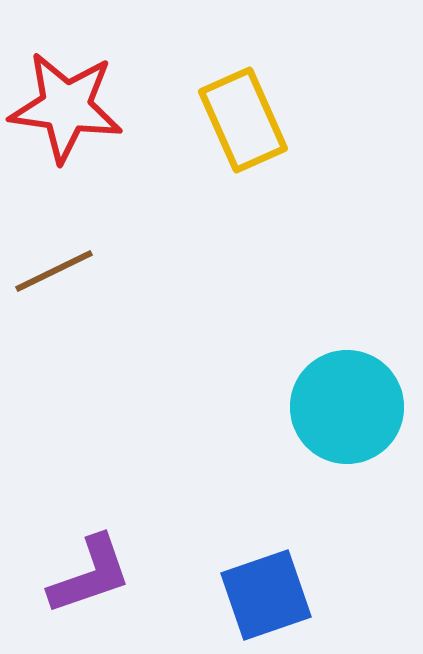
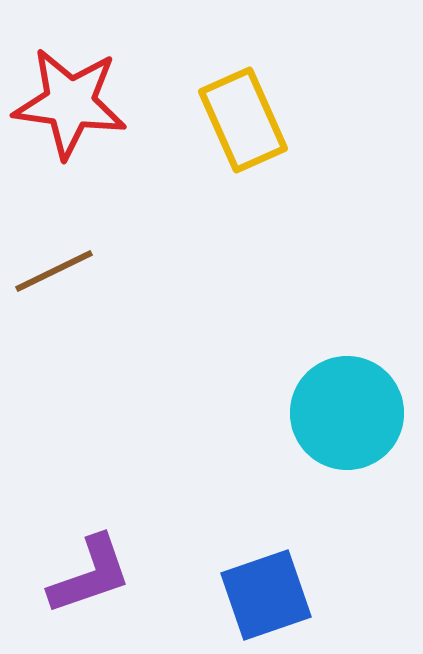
red star: moved 4 px right, 4 px up
cyan circle: moved 6 px down
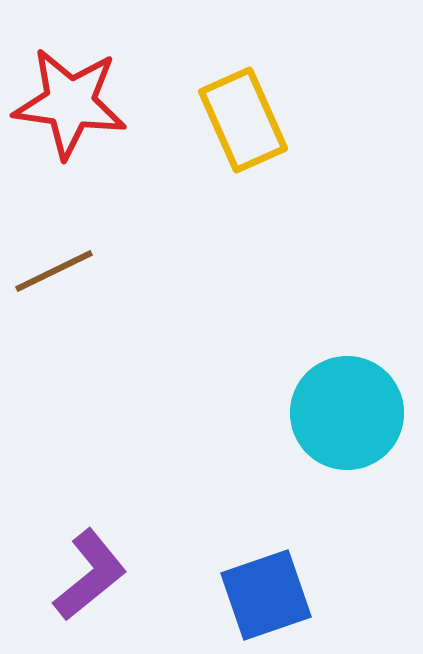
purple L-shape: rotated 20 degrees counterclockwise
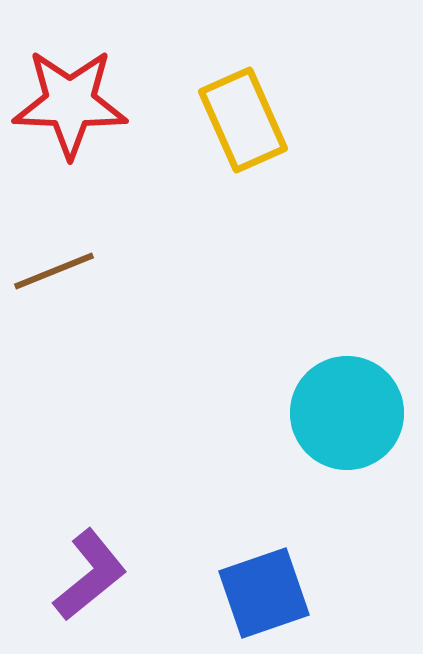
red star: rotated 6 degrees counterclockwise
brown line: rotated 4 degrees clockwise
blue square: moved 2 px left, 2 px up
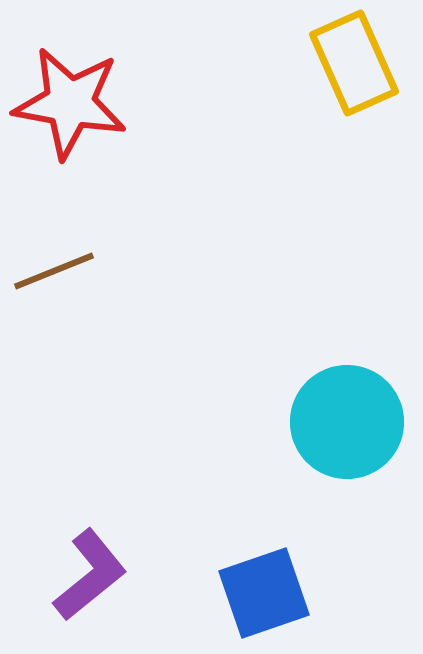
red star: rotated 8 degrees clockwise
yellow rectangle: moved 111 px right, 57 px up
cyan circle: moved 9 px down
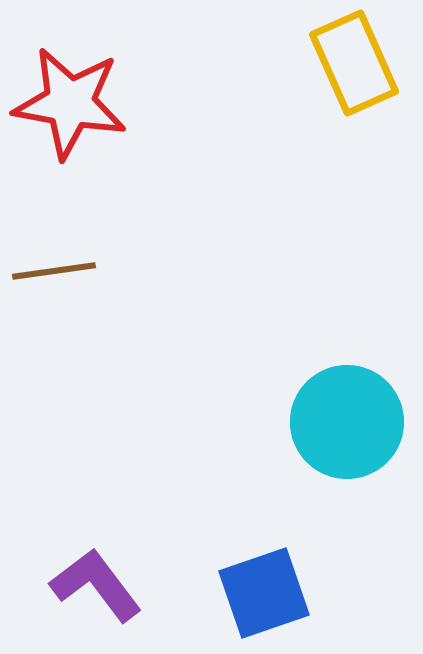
brown line: rotated 14 degrees clockwise
purple L-shape: moved 6 px right, 10 px down; rotated 88 degrees counterclockwise
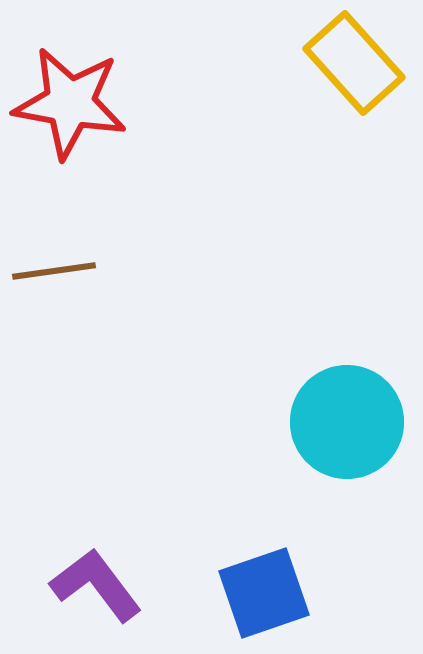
yellow rectangle: rotated 18 degrees counterclockwise
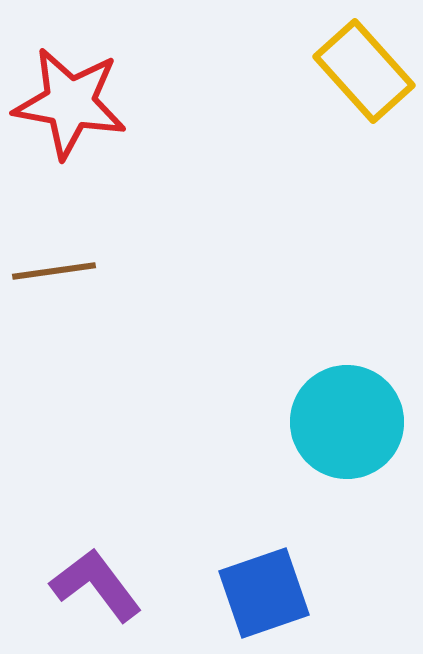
yellow rectangle: moved 10 px right, 8 px down
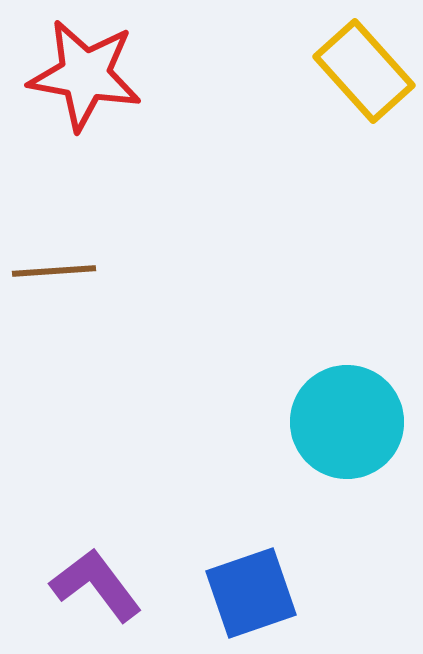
red star: moved 15 px right, 28 px up
brown line: rotated 4 degrees clockwise
blue square: moved 13 px left
